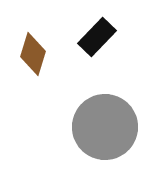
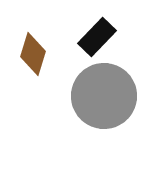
gray circle: moved 1 px left, 31 px up
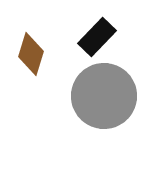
brown diamond: moved 2 px left
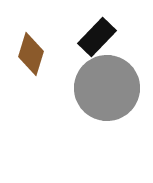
gray circle: moved 3 px right, 8 px up
